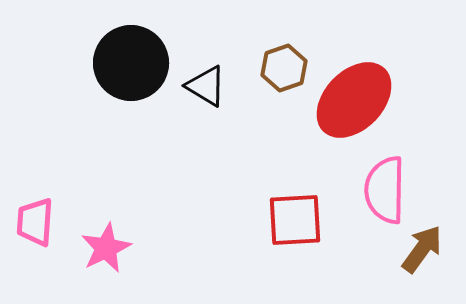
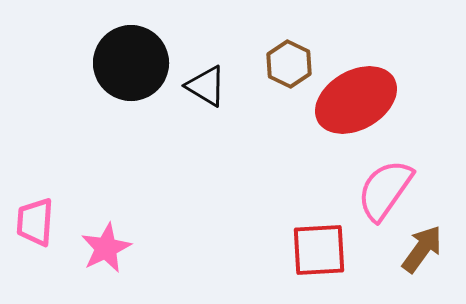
brown hexagon: moved 5 px right, 4 px up; rotated 15 degrees counterclockwise
red ellipse: moved 2 px right; rotated 16 degrees clockwise
pink semicircle: rotated 34 degrees clockwise
red square: moved 24 px right, 30 px down
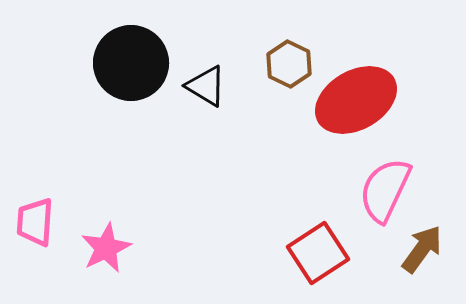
pink semicircle: rotated 10 degrees counterclockwise
red square: moved 1 px left, 3 px down; rotated 30 degrees counterclockwise
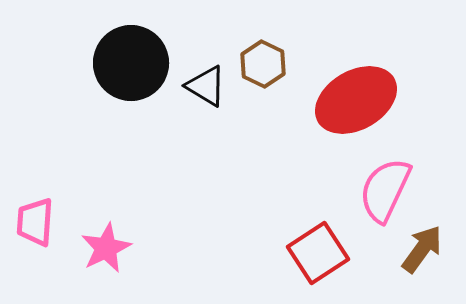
brown hexagon: moved 26 px left
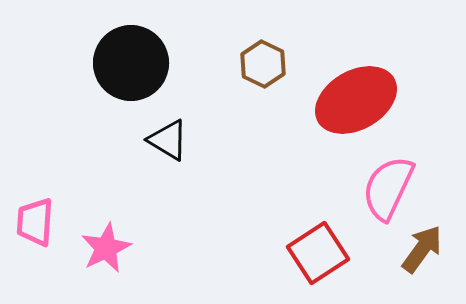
black triangle: moved 38 px left, 54 px down
pink semicircle: moved 3 px right, 2 px up
